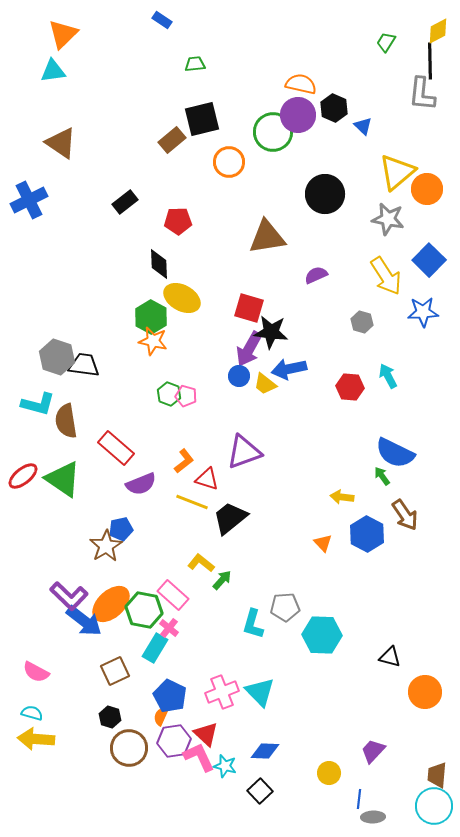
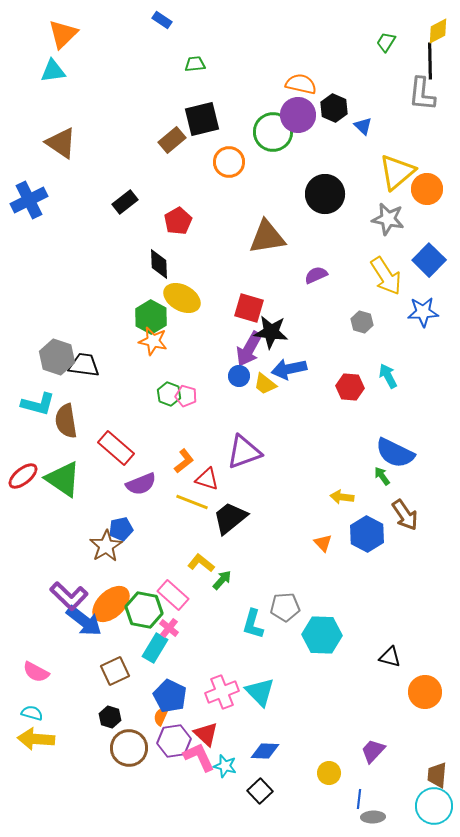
red pentagon at (178, 221): rotated 28 degrees counterclockwise
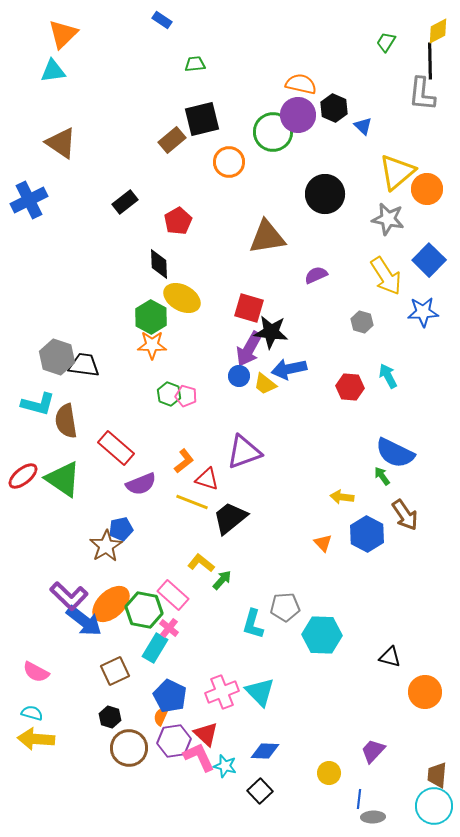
orange star at (153, 341): moved 1 px left, 4 px down; rotated 12 degrees counterclockwise
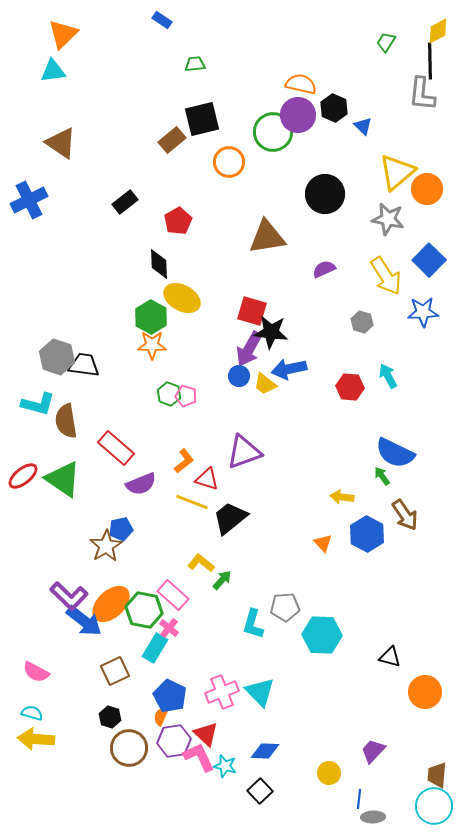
purple semicircle at (316, 275): moved 8 px right, 6 px up
red square at (249, 308): moved 3 px right, 3 px down
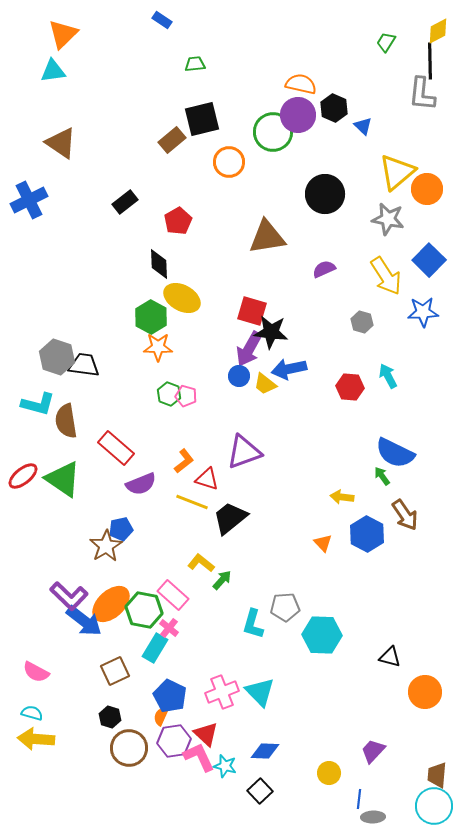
orange star at (152, 345): moved 6 px right, 2 px down
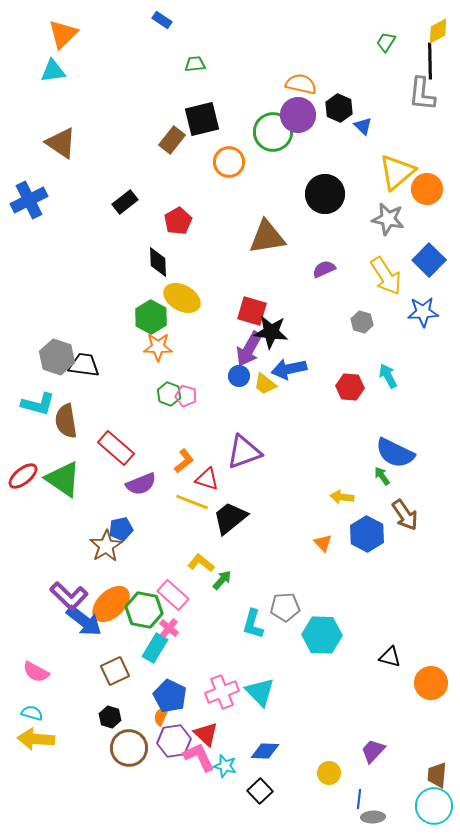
black hexagon at (334, 108): moved 5 px right
brown rectangle at (172, 140): rotated 12 degrees counterclockwise
black diamond at (159, 264): moved 1 px left, 2 px up
orange circle at (425, 692): moved 6 px right, 9 px up
